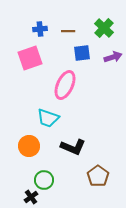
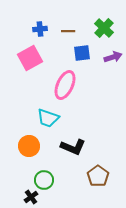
pink square: rotated 10 degrees counterclockwise
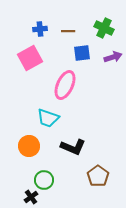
green cross: rotated 18 degrees counterclockwise
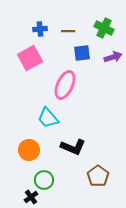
cyan trapezoid: rotated 30 degrees clockwise
orange circle: moved 4 px down
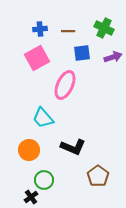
pink square: moved 7 px right
cyan trapezoid: moved 5 px left
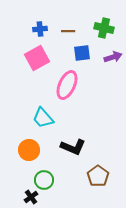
green cross: rotated 12 degrees counterclockwise
pink ellipse: moved 2 px right
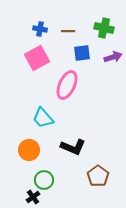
blue cross: rotated 16 degrees clockwise
black cross: moved 2 px right
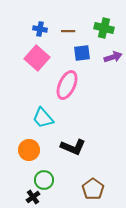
pink square: rotated 20 degrees counterclockwise
brown pentagon: moved 5 px left, 13 px down
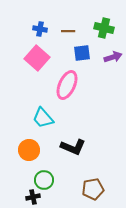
brown pentagon: rotated 25 degrees clockwise
black cross: rotated 24 degrees clockwise
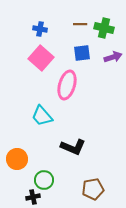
brown line: moved 12 px right, 7 px up
pink square: moved 4 px right
pink ellipse: rotated 8 degrees counterclockwise
cyan trapezoid: moved 1 px left, 2 px up
orange circle: moved 12 px left, 9 px down
